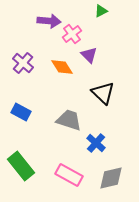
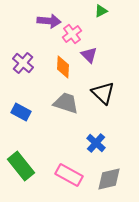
orange diamond: moved 1 px right; rotated 35 degrees clockwise
gray trapezoid: moved 3 px left, 17 px up
gray diamond: moved 2 px left, 1 px down
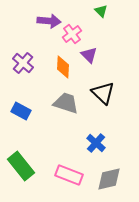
green triangle: rotated 48 degrees counterclockwise
blue rectangle: moved 1 px up
pink rectangle: rotated 8 degrees counterclockwise
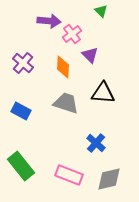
purple triangle: moved 1 px right
black triangle: rotated 40 degrees counterclockwise
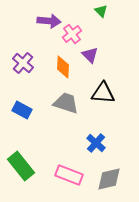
blue rectangle: moved 1 px right, 1 px up
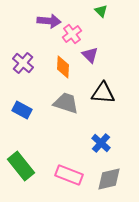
blue cross: moved 5 px right
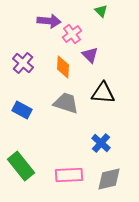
pink rectangle: rotated 24 degrees counterclockwise
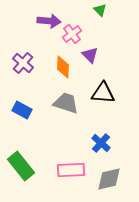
green triangle: moved 1 px left, 1 px up
pink rectangle: moved 2 px right, 5 px up
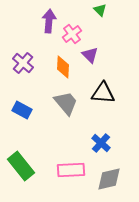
purple arrow: rotated 90 degrees counterclockwise
gray trapezoid: rotated 32 degrees clockwise
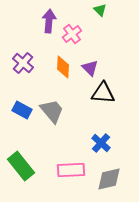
purple triangle: moved 13 px down
gray trapezoid: moved 14 px left, 8 px down
